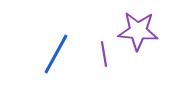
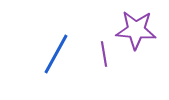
purple star: moved 2 px left, 1 px up
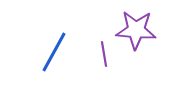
blue line: moved 2 px left, 2 px up
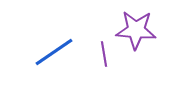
blue line: rotated 27 degrees clockwise
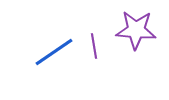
purple line: moved 10 px left, 8 px up
